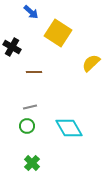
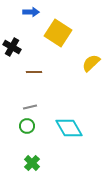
blue arrow: rotated 42 degrees counterclockwise
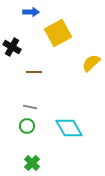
yellow square: rotated 28 degrees clockwise
gray line: rotated 24 degrees clockwise
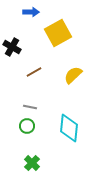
yellow semicircle: moved 18 px left, 12 px down
brown line: rotated 28 degrees counterclockwise
cyan diamond: rotated 36 degrees clockwise
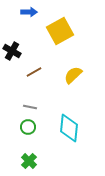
blue arrow: moved 2 px left
yellow square: moved 2 px right, 2 px up
black cross: moved 4 px down
green circle: moved 1 px right, 1 px down
green cross: moved 3 px left, 2 px up
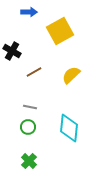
yellow semicircle: moved 2 px left
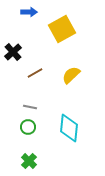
yellow square: moved 2 px right, 2 px up
black cross: moved 1 px right, 1 px down; rotated 18 degrees clockwise
brown line: moved 1 px right, 1 px down
